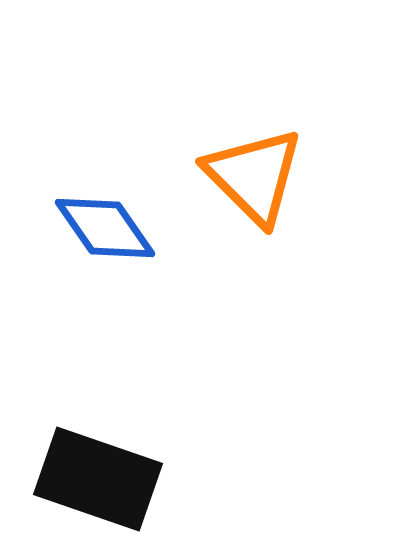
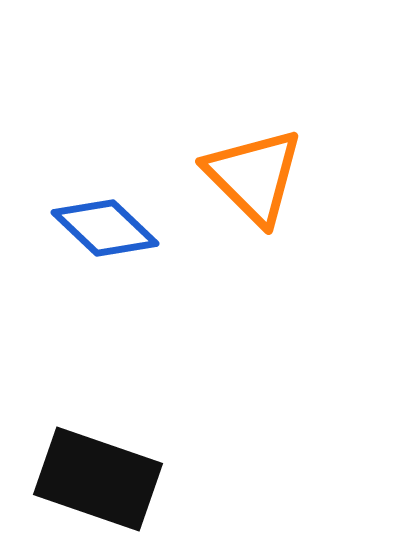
blue diamond: rotated 12 degrees counterclockwise
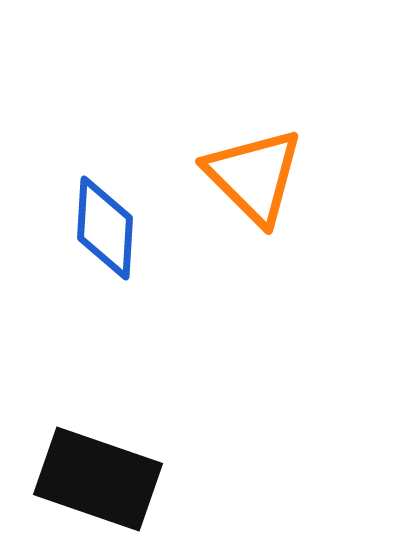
blue diamond: rotated 50 degrees clockwise
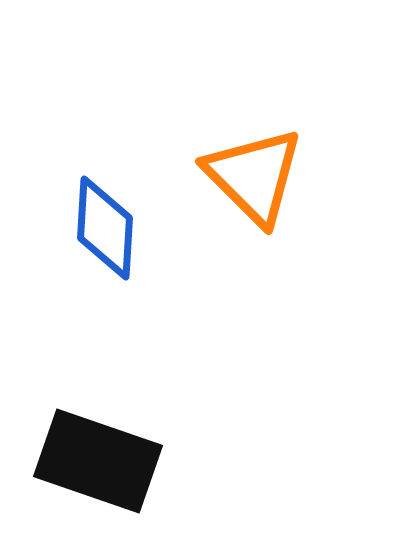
black rectangle: moved 18 px up
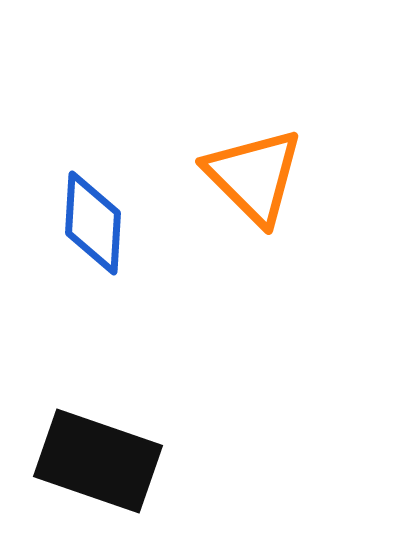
blue diamond: moved 12 px left, 5 px up
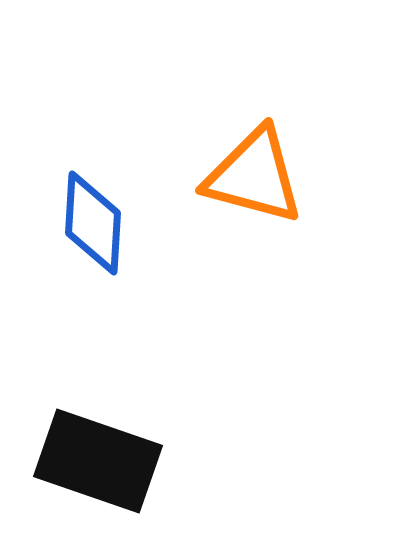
orange triangle: rotated 30 degrees counterclockwise
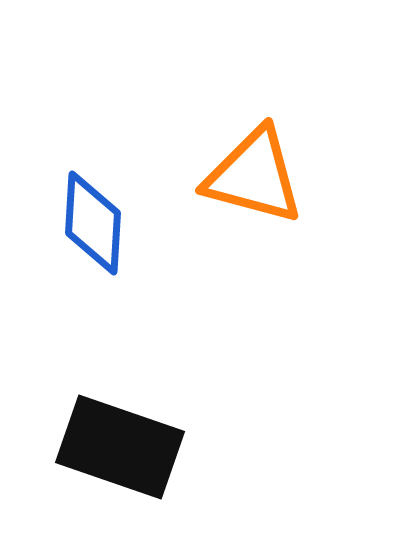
black rectangle: moved 22 px right, 14 px up
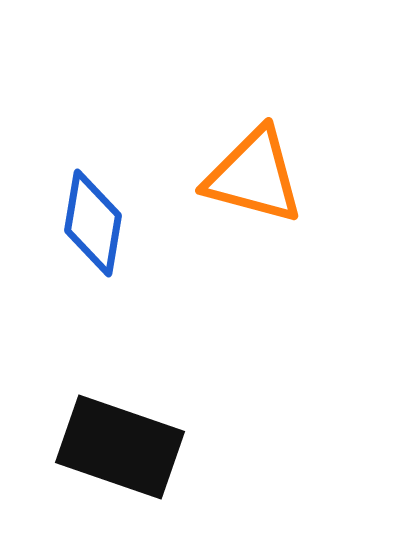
blue diamond: rotated 6 degrees clockwise
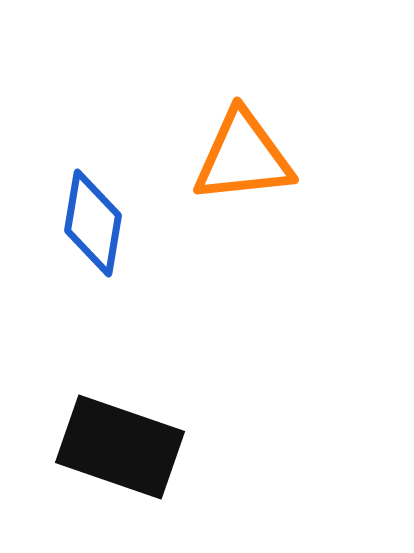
orange triangle: moved 11 px left, 19 px up; rotated 21 degrees counterclockwise
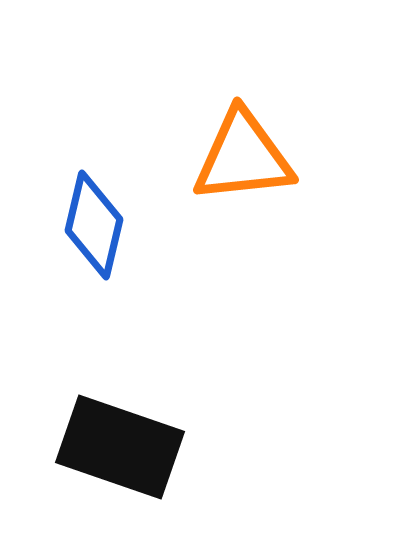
blue diamond: moved 1 px right, 2 px down; rotated 4 degrees clockwise
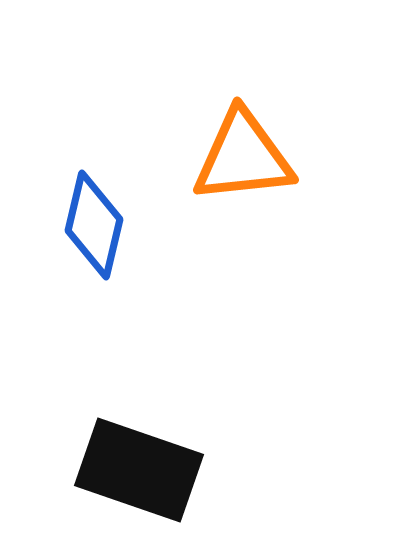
black rectangle: moved 19 px right, 23 px down
